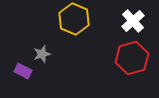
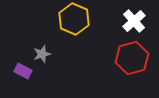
white cross: moved 1 px right
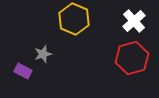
gray star: moved 1 px right
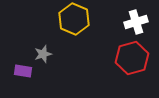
white cross: moved 2 px right, 1 px down; rotated 25 degrees clockwise
purple rectangle: rotated 18 degrees counterclockwise
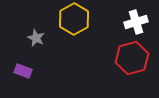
yellow hexagon: rotated 8 degrees clockwise
gray star: moved 7 px left, 16 px up; rotated 30 degrees counterclockwise
purple rectangle: rotated 12 degrees clockwise
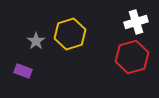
yellow hexagon: moved 4 px left, 15 px down; rotated 12 degrees clockwise
gray star: moved 3 px down; rotated 12 degrees clockwise
red hexagon: moved 1 px up
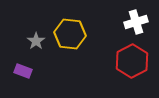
yellow hexagon: rotated 24 degrees clockwise
red hexagon: moved 4 px down; rotated 12 degrees counterclockwise
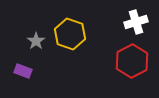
yellow hexagon: rotated 12 degrees clockwise
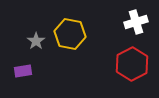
yellow hexagon: rotated 8 degrees counterclockwise
red hexagon: moved 3 px down
purple rectangle: rotated 30 degrees counterclockwise
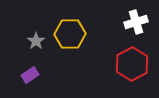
yellow hexagon: rotated 12 degrees counterclockwise
purple rectangle: moved 7 px right, 4 px down; rotated 24 degrees counterclockwise
